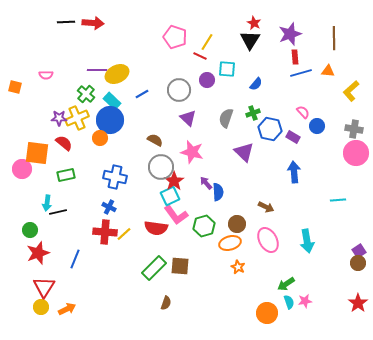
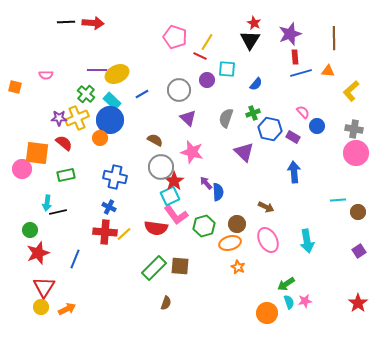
brown circle at (358, 263): moved 51 px up
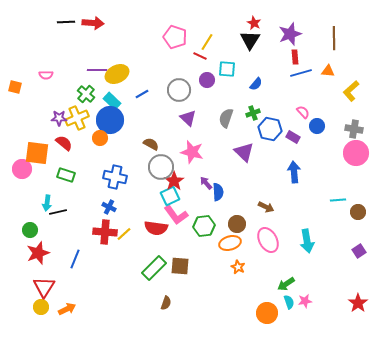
brown semicircle at (155, 140): moved 4 px left, 4 px down
green rectangle at (66, 175): rotated 30 degrees clockwise
green hexagon at (204, 226): rotated 10 degrees clockwise
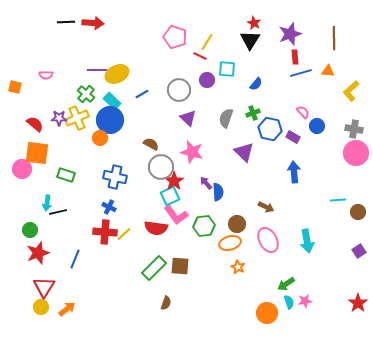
red semicircle at (64, 143): moved 29 px left, 19 px up
orange arrow at (67, 309): rotated 12 degrees counterclockwise
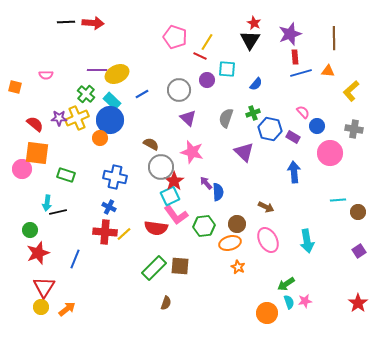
pink circle at (356, 153): moved 26 px left
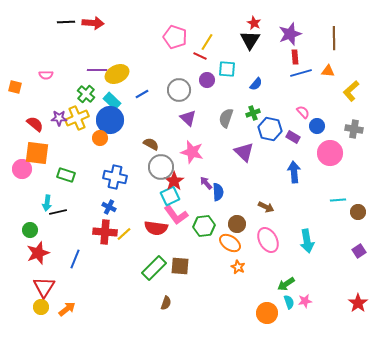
orange ellipse at (230, 243): rotated 50 degrees clockwise
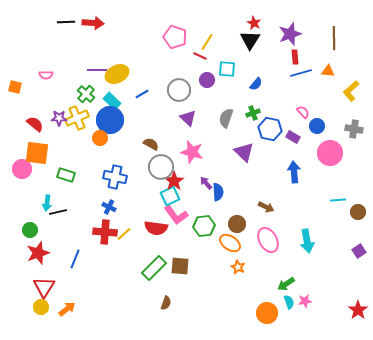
red star at (358, 303): moved 7 px down
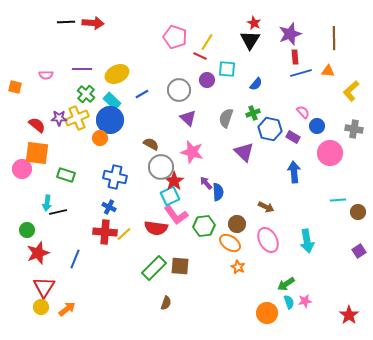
purple line at (97, 70): moved 15 px left, 1 px up
red semicircle at (35, 124): moved 2 px right, 1 px down
green circle at (30, 230): moved 3 px left
red star at (358, 310): moved 9 px left, 5 px down
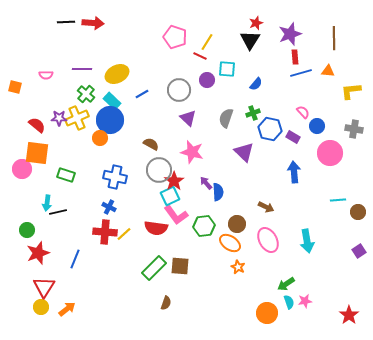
red star at (254, 23): moved 2 px right; rotated 24 degrees clockwise
yellow L-shape at (351, 91): rotated 35 degrees clockwise
gray circle at (161, 167): moved 2 px left, 3 px down
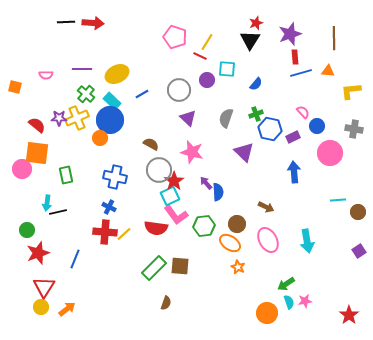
green cross at (253, 113): moved 3 px right, 1 px down
purple rectangle at (293, 137): rotated 56 degrees counterclockwise
green rectangle at (66, 175): rotated 60 degrees clockwise
